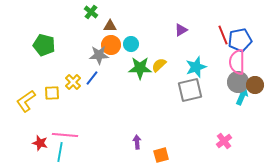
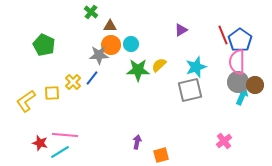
blue pentagon: rotated 25 degrees counterclockwise
green pentagon: rotated 10 degrees clockwise
green star: moved 2 px left, 2 px down
purple arrow: rotated 16 degrees clockwise
cyan line: rotated 48 degrees clockwise
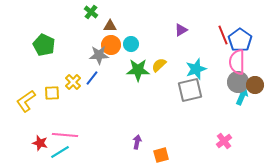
cyan star: moved 2 px down
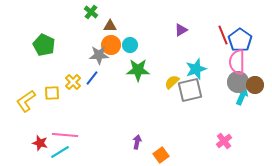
cyan circle: moved 1 px left, 1 px down
yellow semicircle: moved 13 px right, 17 px down
orange square: rotated 21 degrees counterclockwise
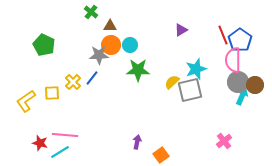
pink semicircle: moved 4 px left, 2 px up
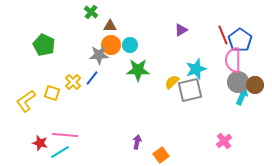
yellow square: rotated 21 degrees clockwise
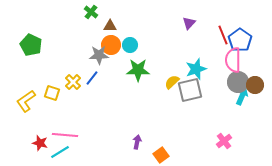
purple triangle: moved 8 px right, 7 px up; rotated 16 degrees counterclockwise
green pentagon: moved 13 px left
